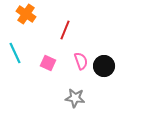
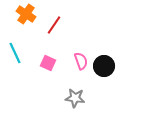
red line: moved 11 px left, 5 px up; rotated 12 degrees clockwise
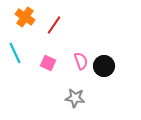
orange cross: moved 1 px left, 3 px down
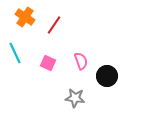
black circle: moved 3 px right, 10 px down
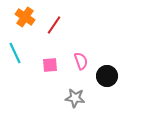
pink square: moved 2 px right, 2 px down; rotated 28 degrees counterclockwise
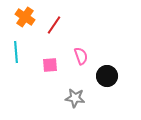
cyan line: moved 1 px right, 1 px up; rotated 20 degrees clockwise
pink semicircle: moved 5 px up
